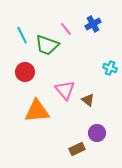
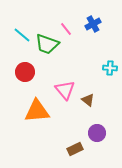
cyan line: rotated 24 degrees counterclockwise
green trapezoid: moved 1 px up
cyan cross: rotated 16 degrees counterclockwise
brown rectangle: moved 2 px left
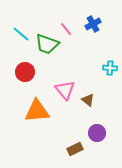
cyan line: moved 1 px left, 1 px up
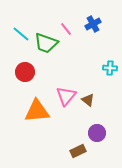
green trapezoid: moved 1 px left, 1 px up
pink triangle: moved 1 px right, 6 px down; rotated 20 degrees clockwise
brown rectangle: moved 3 px right, 2 px down
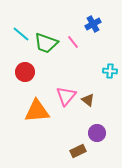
pink line: moved 7 px right, 13 px down
cyan cross: moved 3 px down
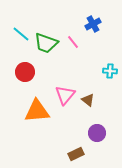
pink triangle: moved 1 px left, 1 px up
brown rectangle: moved 2 px left, 3 px down
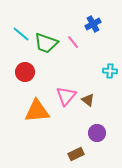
pink triangle: moved 1 px right, 1 px down
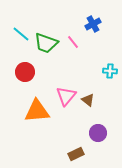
purple circle: moved 1 px right
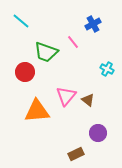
cyan line: moved 13 px up
green trapezoid: moved 9 px down
cyan cross: moved 3 px left, 2 px up; rotated 24 degrees clockwise
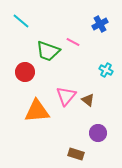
blue cross: moved 7 px right
pink line: rotated 24 degrees counterclockwise
green trapezoid: moved 2 px right, 1 px up
cyan cross: moved 1 px left, 1 px down
brown rectangle: rotated 42 degrees clockwise
